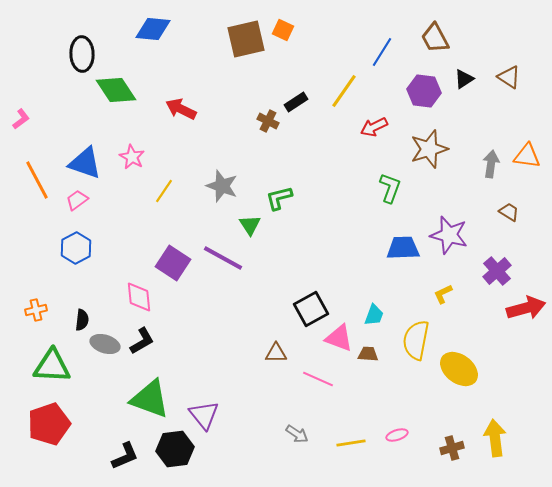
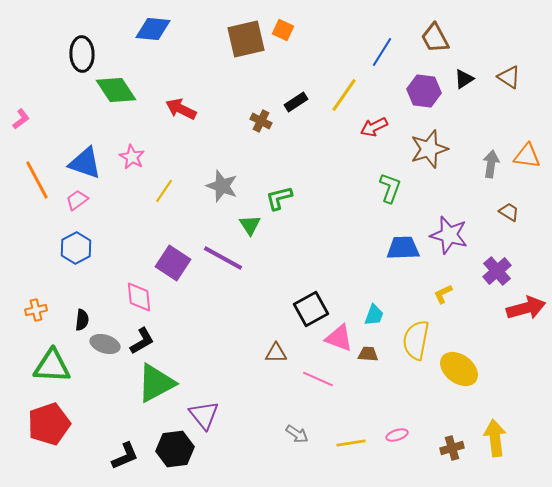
yellow line at (344, 91): moved 4 px down
brown cross at (268, 121): moved 7 px left
green triangle at (150, 399): moved 6 px right, 16 px up; rotated 48 degrees counterclockwise
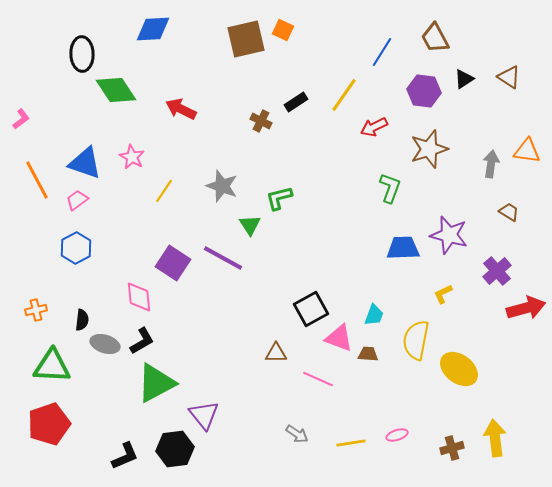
blue diamond at (153, 29): rotated 9 degrees counterclockwise
orange triangle at (527, 156): moved 5 px up
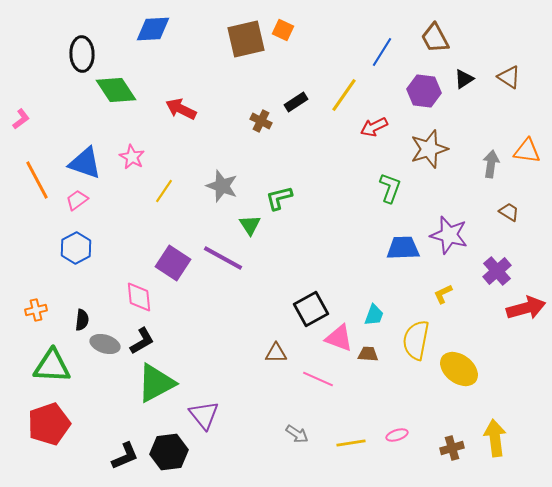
black hexagon at (175, 449): moved 6 px left, 3 px down
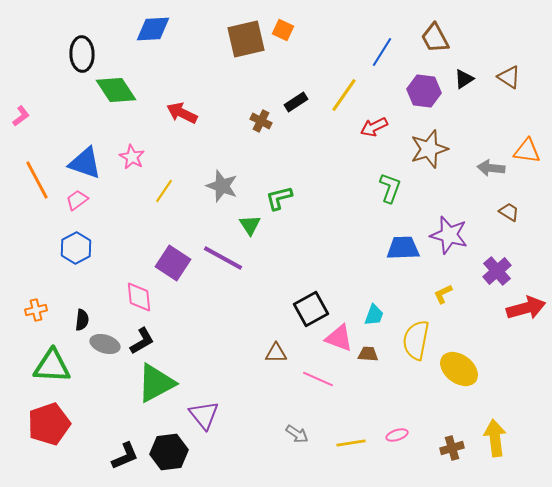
red arrow at (181, 109): moved 1 px right, 4 px down
pink L-shape at (21, 119): moved 3 px up
gray arrow at (491, 164): moved 4 px down; rotated 92 degrees counterclockwise
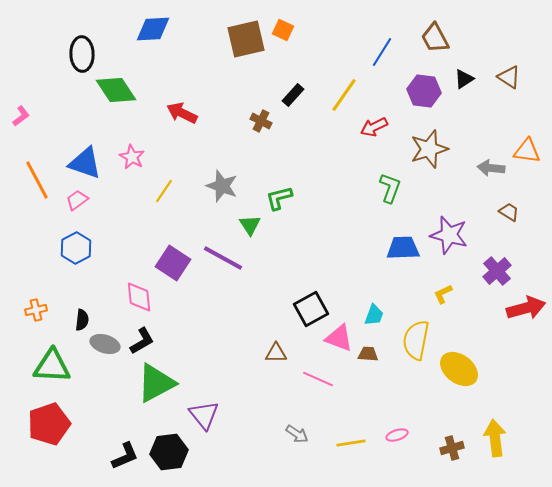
black rectangle at (296, 102): moved 3 px left, 7 px up; rotated 15 degrees counterclockwise
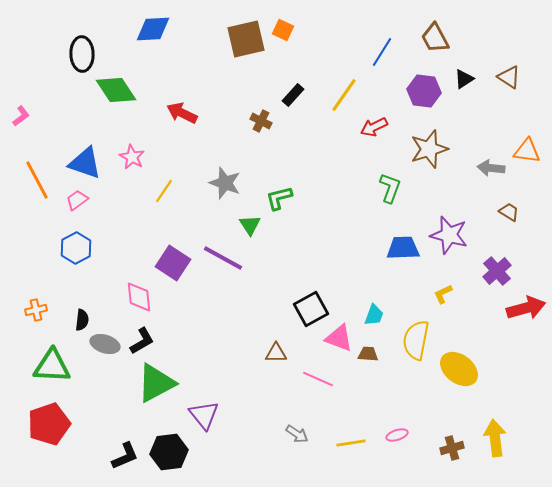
gray star at (222, 186): moved 3 px right, 3 px up
